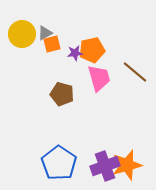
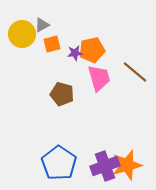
gray triangle: moved 3 px left, 8 px up
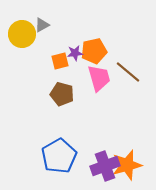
orange square: moved 8 px right, 17 px down
orange pentagon: moved 2 px right, 1 px down
brown line: moved 7 px left
blue pentagon: moved 7 px up; rotated 8 degrees clockwise
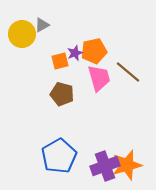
purple star: rotated 14 degrees counterclockwise
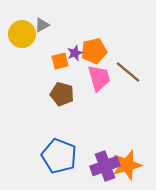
blue pentagon: rotated 20 degrees counterclockwise
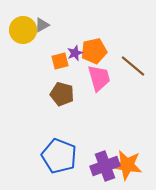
yellow circle: moved 1 px right, 4 px up
brown line: moved 5 px right, 6 px up
orange star: rotated 24 degrees clockwise
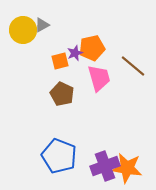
orange pentagon: moved 2 px left, 3 px up
brown pentagon: rotated 10 degrees clockwise
orange star: moved 3 px down
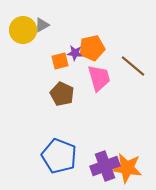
purple star: rotated 28 degrees clockwise
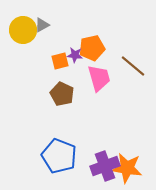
purple star: moved 2 px down
